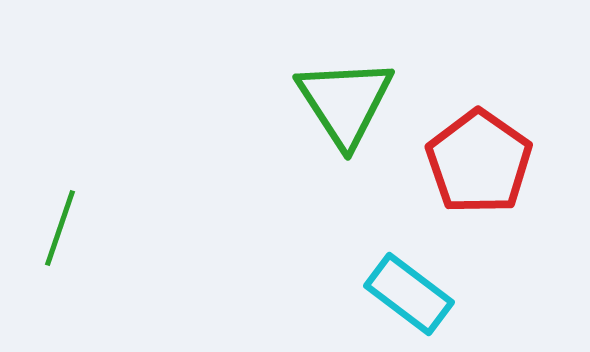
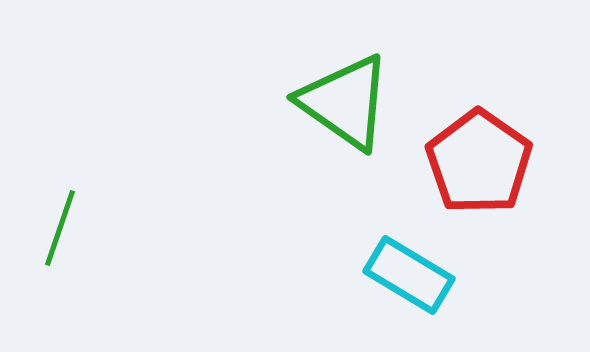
green triangle: rotated 22 degrees counterclockwise
cyan rectangle: moved 19 px up; rotated 6 degrees counterclockwise
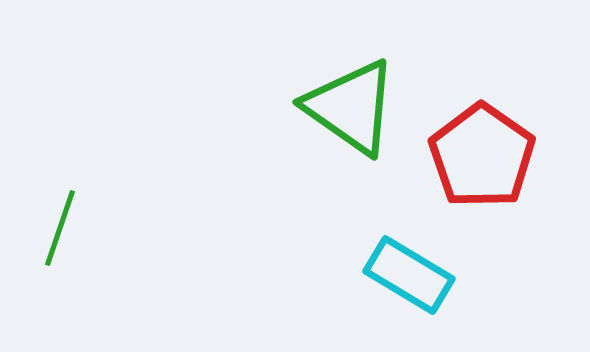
green triangle: moved 6 px right, 5 px down
red pentagon: moved 3 px right, 6 px up
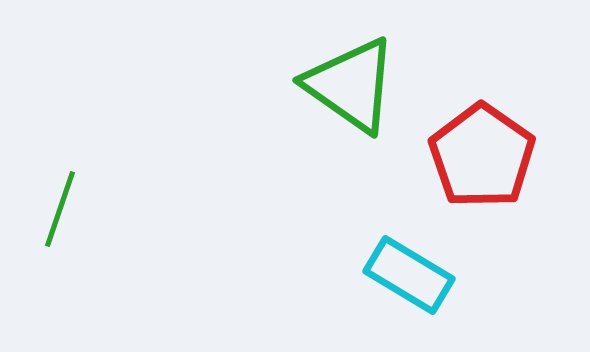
green triangle: moved 22 px up
green line: moved 19 px up
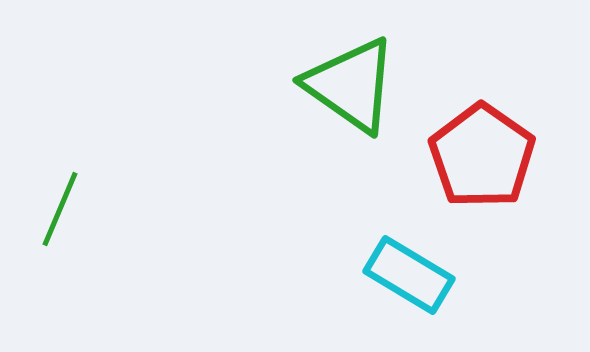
green line: rotated 4 degrees clockwise
